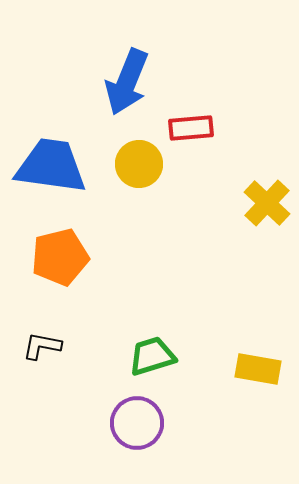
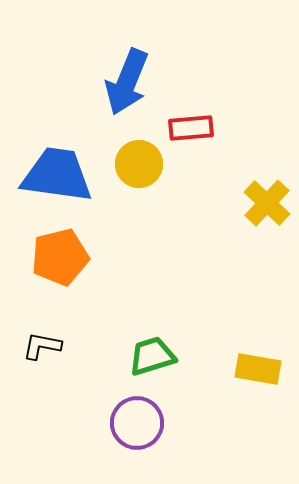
blue trapezoid: moved 6 px right, 9 px down
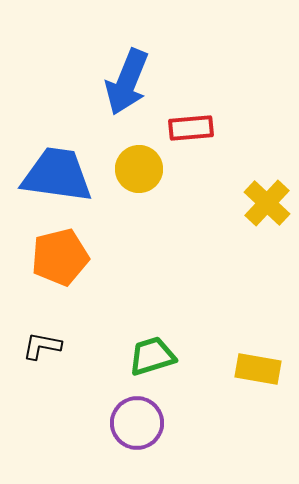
yellow circle: moved 5 px down
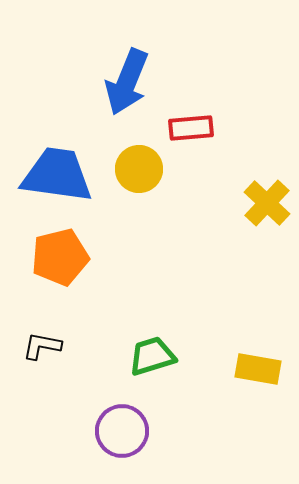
purple circle: moved 15 px left, 8 px down
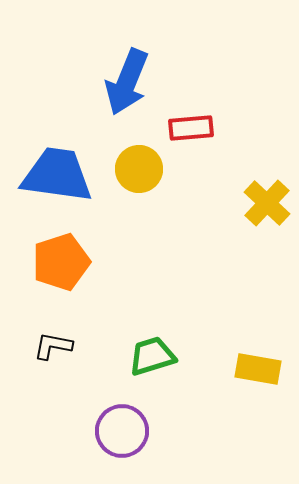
orange pentagon: moved 1 px right, 5 px down; rotated 4 degrees counterclockwise
black L-shape: moved 11 px right
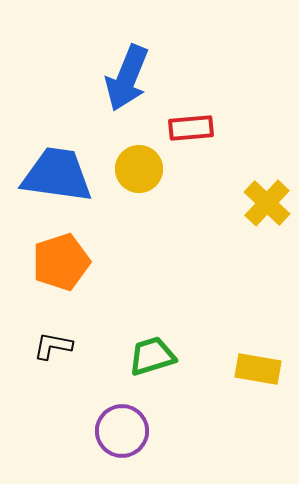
blue arrow: moved 4 px up
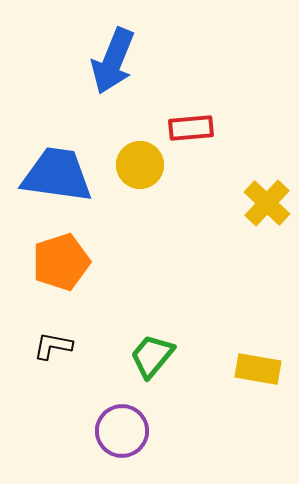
blue arrow: moved 14 px left, 17 px up
yellow circle: moved 1 px right, 4 px up
green trapezoid: rotated 33 degrees counterclockwise
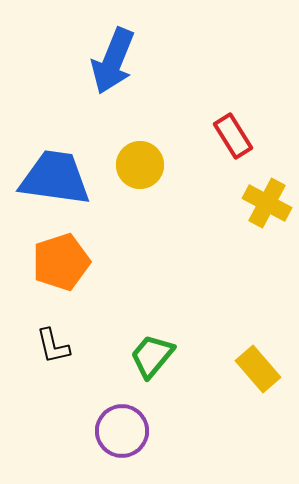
red rectangle: moved 42 px right, 8 px down; rotated 63 degrees clockwise
blue trapezoid: moved 2 px left, 3 px down
yellow cross: rotated 15 degrees counterclockwise
black L-shape: rotated 114 degrees counterclockwise
yellow rectangle: rotated 39 degrees clockwise
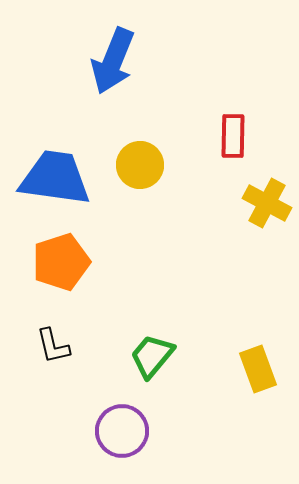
red rectangle: rotated 33 degrees clockwise
yellow rectangle: rotated 21 degrees clockwise
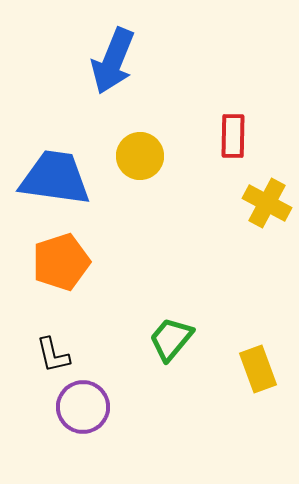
yellow circle: moved 9 px up
black L-shape: moved 9 px down
green trapezoid: moved 19 px right, 17 px up
purple circle: moved 39 px left, 24 px up
